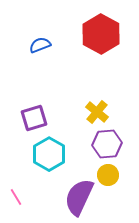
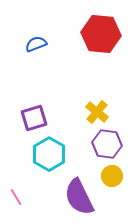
red hexagon: rotated 24 degrees counterclockwise
blue semicircle: moved 4 px left, 1 px up
purple hexagon: rotated 12 degrees clockwise
yellow circle: moved 4 px right, 1 px down
purple semicircle: rotated 51 degrees counterclockwise
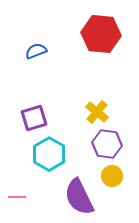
blue semicircle: moved 7 px down
pink line: moved 1 px right; rotated 60 degrees counterclockwise
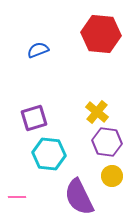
blue semicircle: moved 2 px right, 1 px up
purple hexagon: moved 2 px up
cyan hexagon: rotated 24 degrees counterclockwise
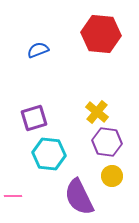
pink line: moved 4 px left, 1 px up
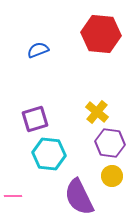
purple square: moved 1 px right, 1 px down
purple hexagon: moved 3 px right, 1 px down
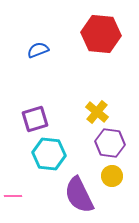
purple semicircle: moved 2 px up
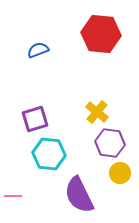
yellow circle: moved 8 px right, 3 px up
